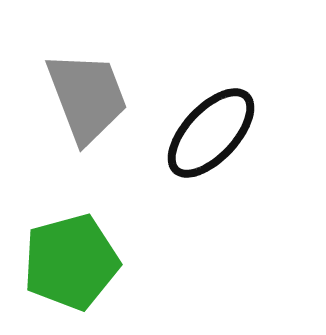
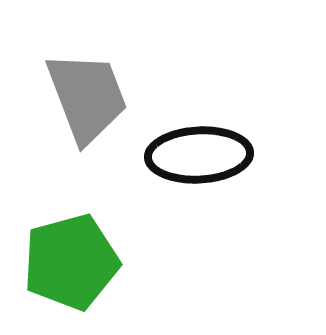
black ellipse: moved 12 px left, 22 px down; rotated 44 degrees clockwise
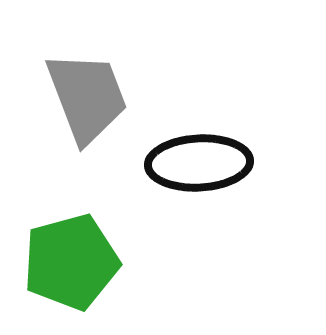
black ellipse: moved 8 px down
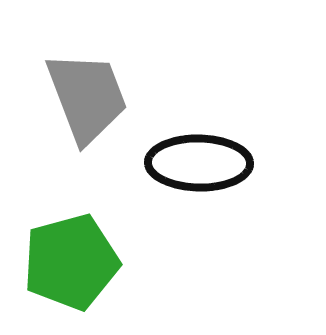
black ellipse: rotated 4 degrees clockwise
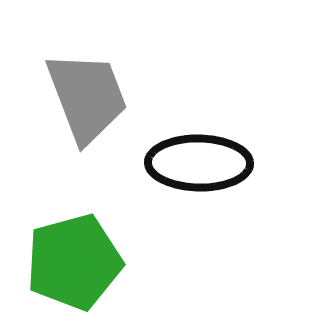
green pentagon: moved 3 px right
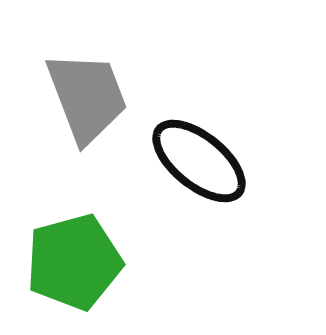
black ellipse: moved 2 px up; rotated 38 degrees clockwise
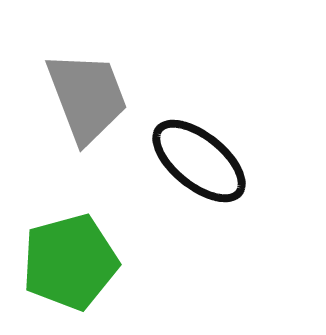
green pentagon: moved 4 px left
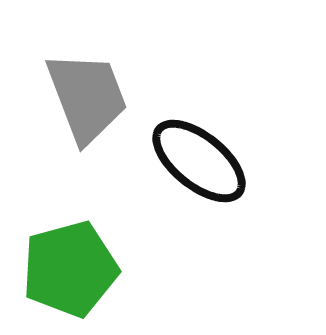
green pentagon: moved 7 px down
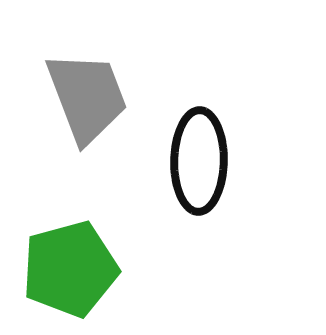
black ellipse: rotated 52 degrees clockwise
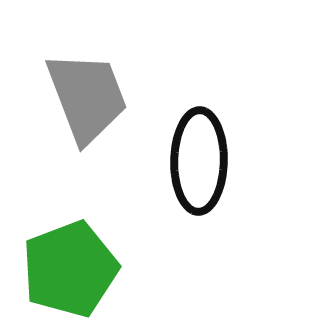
green pentagon: rotated 6 degrees counterclockwise
